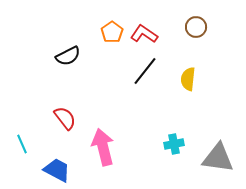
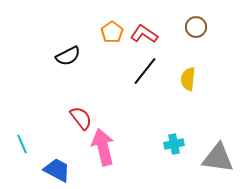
red semicircle: moved 16 px right
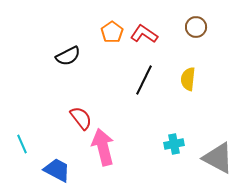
black line: moved 1 px left, 9 px down; rotated 12 degrees counterclockwise
gray triangle: rotated 20 degrees clockwise
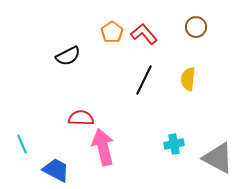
red L-shape: rotated 16 degrees clockwise
red semicircle: rotated 50 degrees counterclockwise
blue trapezoid: moved 1 px left
